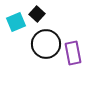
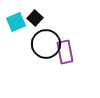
black square: moved 2 px left, 4 px down
purple rectangle: moved 8 px left, 1 px up
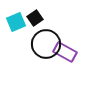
black square: rotated 14 degrees clockwise
purple rectangle: rotated 50 degrees counterclockwise
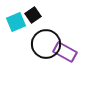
black square: moved 2 px left, 3 px up
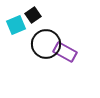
cyan square: moved 3 px down
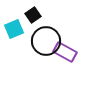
cyan square: moved 2 px left, 4 px down
black circle: moved 3 px up
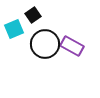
black circle: moved 1 px left, 3 px down
purple rectangle: moved 7 px right, 6 px up
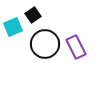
cyan square: moved 1 px left, 2 px up
purple rectangle: moved 4 px right, 1 px down; rotated 35 degrees clockwise
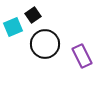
purple rectangle: moved 6 px right, 9 px down
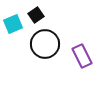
black square: moved 3 px right
cyan square: moved 3 px up
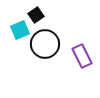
cyan square: moved 7 px right, 6 px down
